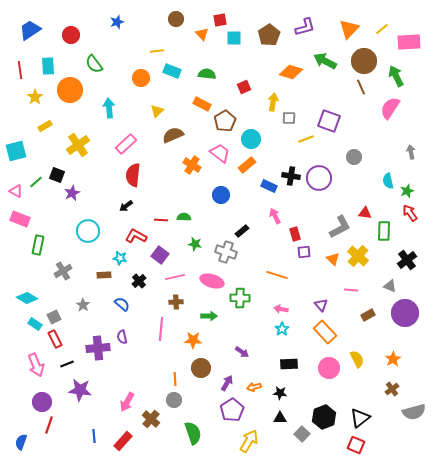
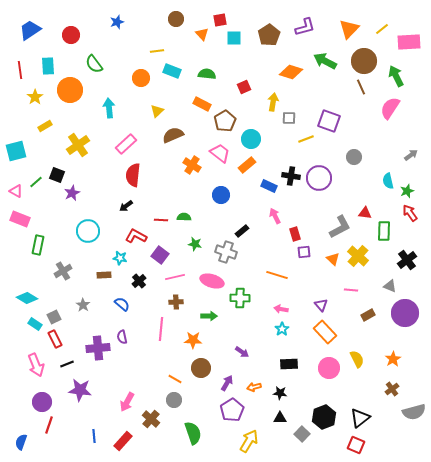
gray arrow at (411, 152): moved 3 px down; rotated 64 degrees clockwise
orange line at (175, 379): rotated 56 degrees counterclockwise
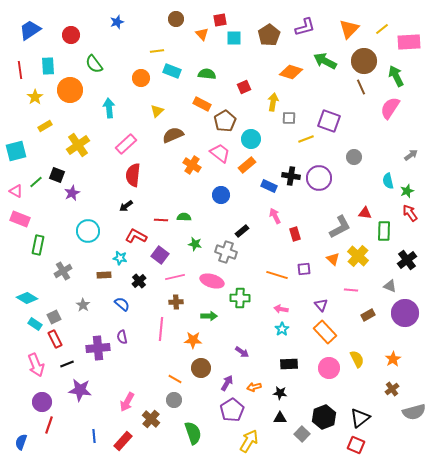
purple square at (304, 252): moved 17 px down
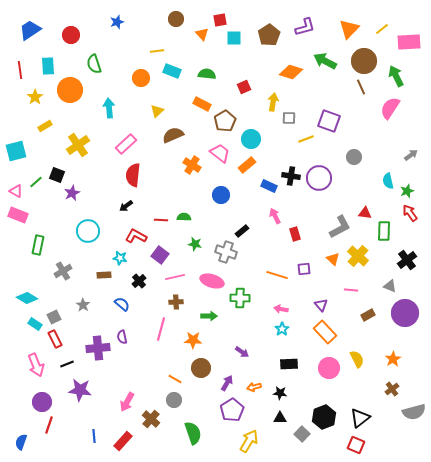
green semicircle at (94, 64): rotated 18 degrees clockwise
pink rectangle at (20, 219): moved 2 px left, 4 px up
pink line at (161, 329): rotated 10 degrees clockwise
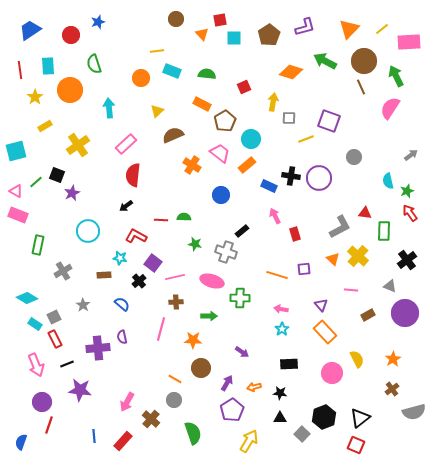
blue star at (117, 22): moved 19 px left
purple square at (160, 255): moved 7 px left, 8 px down
pink circle at (329, 368): moved 3 px right, 5 px down
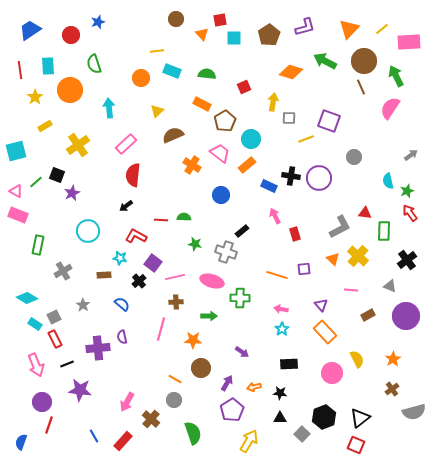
purple circle at (405, 313): moved 1 px right, 3 px down
blue line at (94, 436): rotated 24 degrees counterclockwise
